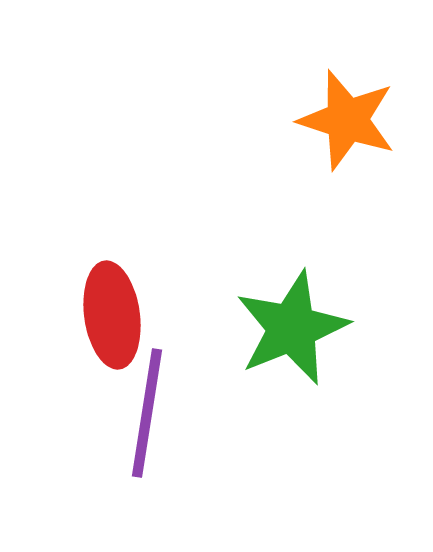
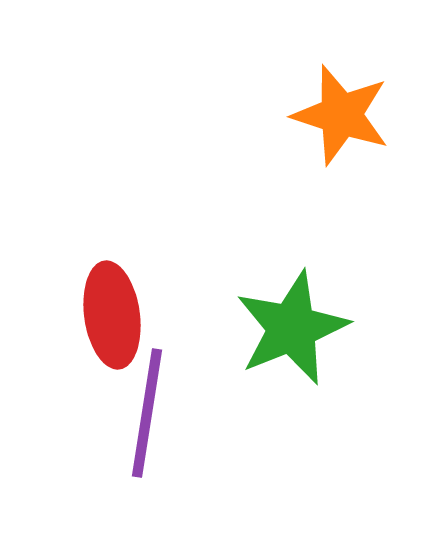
orange star: moved 6 px left, 5 px up
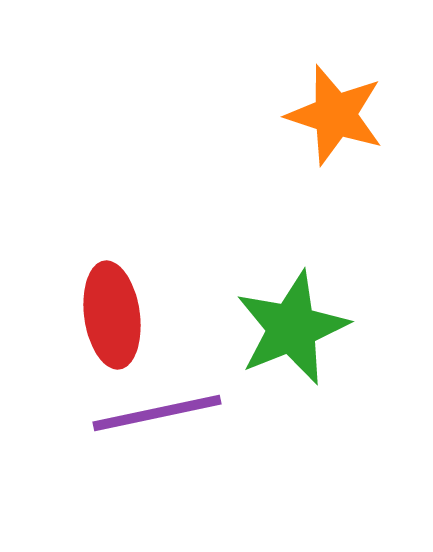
orange star: moved 6 px left
purple line: moved 10 px right; rotated 69 degrees clockwise
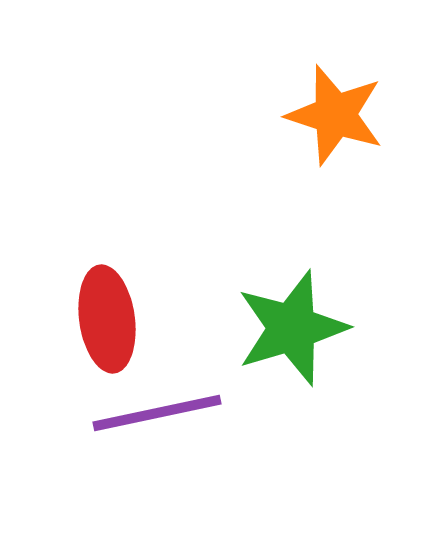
red ellipse: moved 5 px left, 4 px down
green star: rotated 5 degrees clockwise
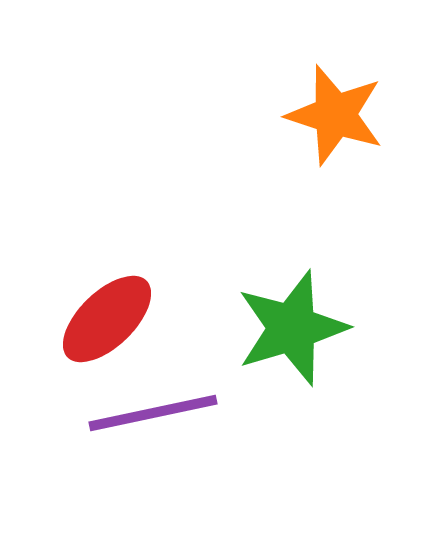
red ellipse: rotated 54 degrees clockwise
purple line: moved 4 px left
